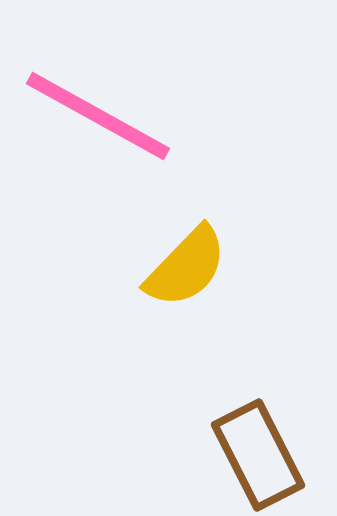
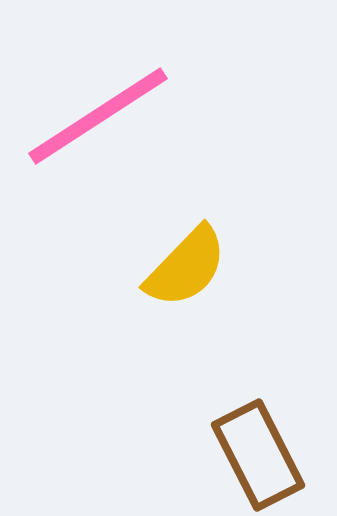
pink line: rotated 62 degrees counterclockwise
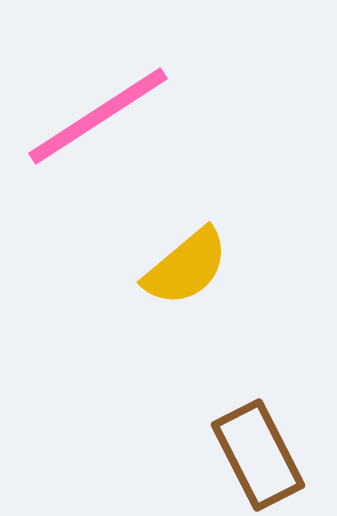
yellow semicircle: rotated 6 degrees clockwise
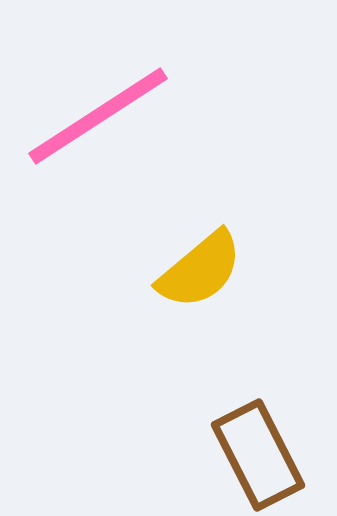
yellow semicircle: moved 14 px right, 3 px down
